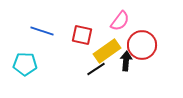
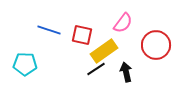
pink semicircle: moved 3 px right, 2 px down
blue line: moved 7 px right, 1 px up
red circle: moved 14 px right
yellow rectangle: moved 3 px left
black arrow: moved 11 px down; rotated 18 degrees counterclockwise
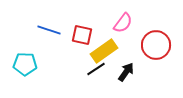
black arrow: rotated 48 degrees clockwise
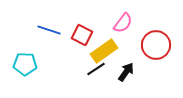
red square: rotated 15 degrees clockwise
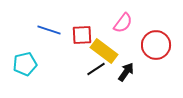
red square: rotated 30 degrees counterclockwise
yellow rectangle: rotated 72 degrees clockwise
cyan pentagon: rotated 15 degrees counterclockwise
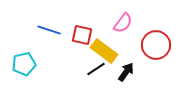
red square: rotated 15 degrees clockwise
cyan pentagon: moved 1 px left
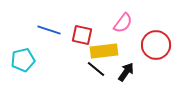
yellow rectangle: rotated 44 degrees counterclockwise
cyan pentagon: moved 1 px left, 4 px up
black line: rotated 72 degrees clockwise
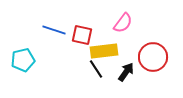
blue line: moved 5 px right
red circle: moved 3 px left, 12 px down
black line: rotated 18 degrees clockwise
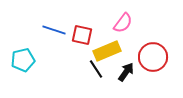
yellow rectangle: moved 3 px right; rotated 16 degrees counterclockwise
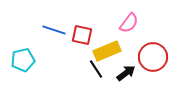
pink semicircle: moved 6 px right
black arrow: moved 1 px down; rotated 18 degrees clockwise
